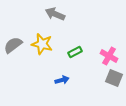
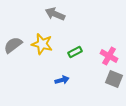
gray square: moved 1 px down
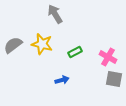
gray arrow: rotated 36 degrees clockwise
pink cross: moved 1 px left, 1 px down
gray square: rotated 12 degrees counterclockwise
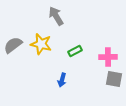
gray arrow: moved 1 px right, 2 px down
yellow star: moved 1 px left
green rectangle: moved 1 px up
pink cross: rotated 30 degrees counterclockwise
blue arrow: rotated 120 degrees clockwise
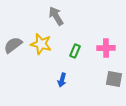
green rectangle: rotated 40 degrees counterclockwise
pink cross: moved 2 px left, 9 px up
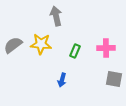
gray arrow: rotated 18 degrees clockwise
yellow star: rotated 10 degrees counterclockwise
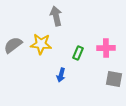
green rectangle: moved 3 px right, 2 px down
blue arrow: moved 1 px left, 5 px up
